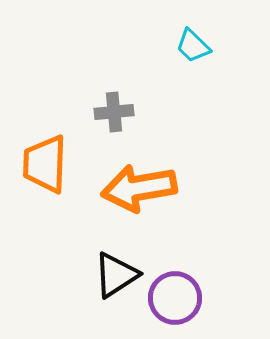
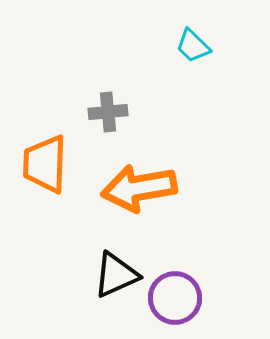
gray cross: moved 6 px left
black triangle: rotated 9 degrees clockwise
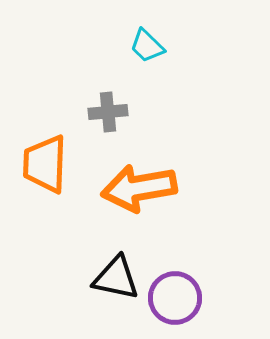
cyan trapezoid: moved 46 px left
black triangle: moved 3 px down; rotated 36 degrees clockwise
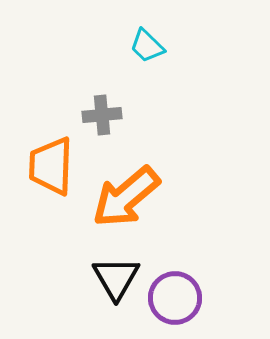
gray cross: moved 6 px left, 3 px down
orange trapezoid: moved 6 px right, 2 px down
orange arrow: moved 13 px left, 9 px down; rotated 30 degrees counterclockwise
black triangle: rotated 48 degrees clockwise
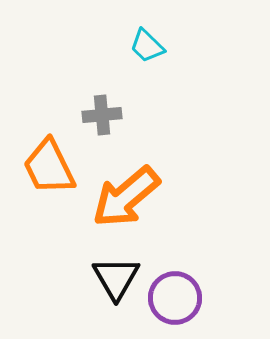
orange trapezoid: moved 2 px left, 1 px down; rotated 28 degrees counterclockwise
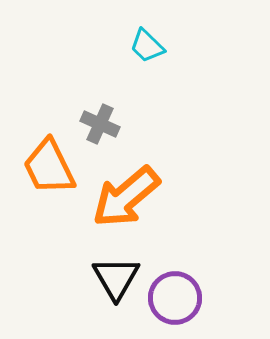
gray cross: moved 2 px left, 9 px down; rotated 30 degrees clockwise
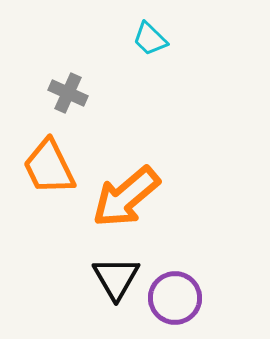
cyan trapezoid: moved 3 px right, 7 px up
gray cross: moved 32 px left, 31 px up
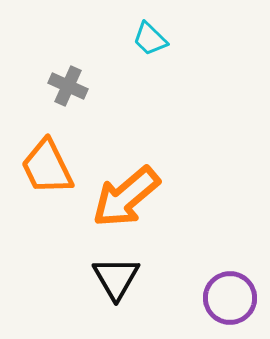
gray cross: moved 7 px up
orange trapezoid: moved 2 px left
purple circle: moved 55 px right
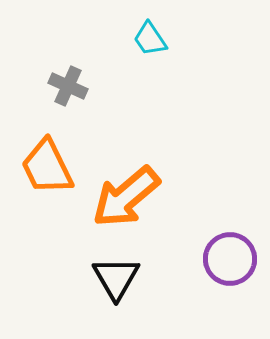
cyan trapezoid: rotated 12 degrees clockwise
purple circle: moved 39 px up
